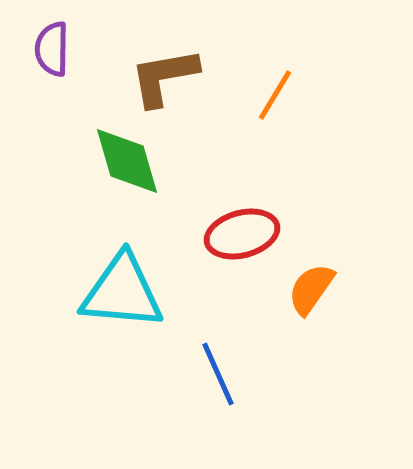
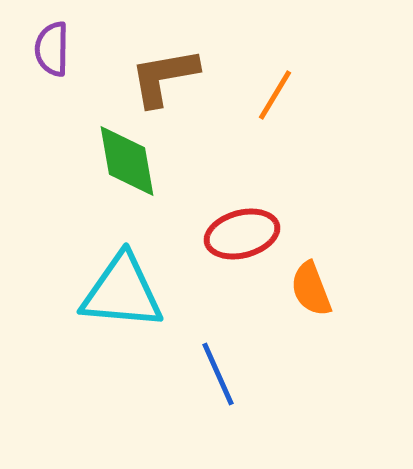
green diamond: rotated 6 degrees clockwise
orange semicircle: rotated 56 degrees counterclockwise
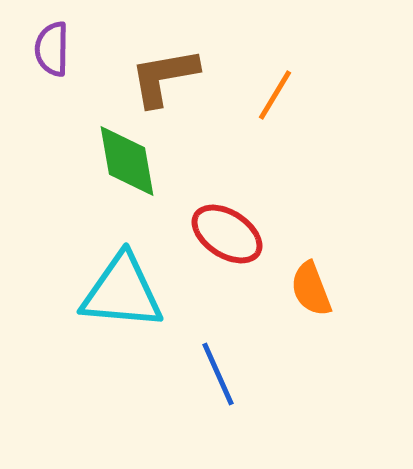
red ellipse: moved 15 px left; rotated 48 degrees clockwise
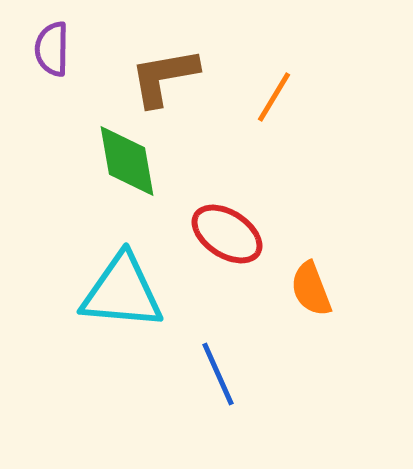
orange line: moved 1 px left, 2 px down
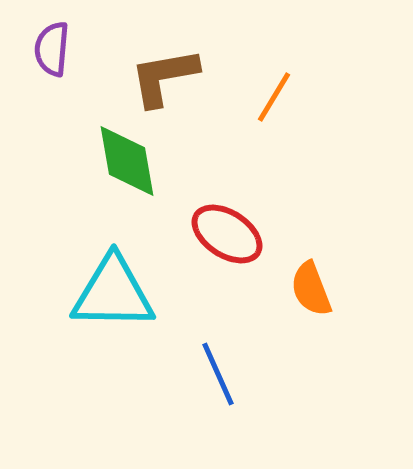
purple semicircle: rotated 4 degrees clockwise
cyan triangle: moved 9 px left, 1 px down; rotated 4 degrees counterclockwise
